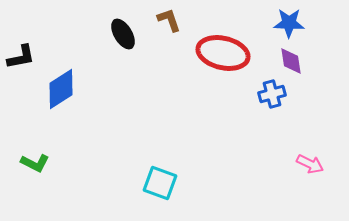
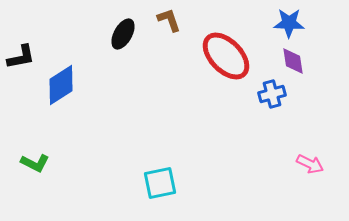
black ellipse: rotated 60 degrees clockwise
red ellipse: moved 3 px right, 3 px down; rotated 33 degrees clockwise
purple diamond: moved 2 px right
blue diamond: moved 4 px up
cyan square: rotated 32 degrees counterclockwise
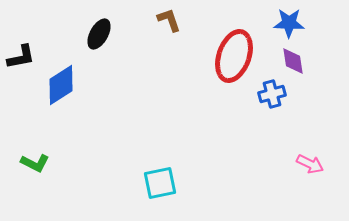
black ellipse: moved 24 px left
red ellipse: moved 8 px right; rotated 63 degrees clockwise
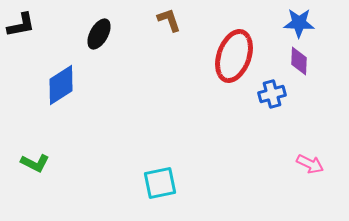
blue star: moved 10 px right
black L-shape: moved 32 px up
purple diamond: moved 6 px right; rotated 12 degrees clockwise
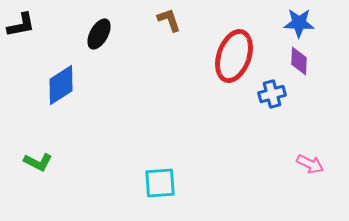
green L-shape: moved 3 px right, 1 px up
cyan square: rotated 8 degrees clockwise
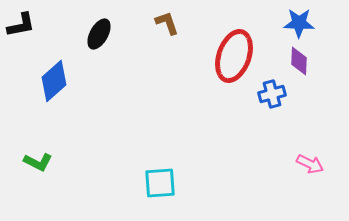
brown L-shape: moved 2 px left, 3 px down
blue diamond: moved 7 px left, 4 px up; rotated 9 degrees counterclockwise
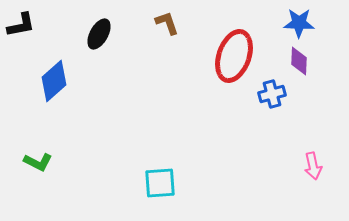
pink arrow: moved 3 px right, 2 px down; rotated 52 degrees clockwise
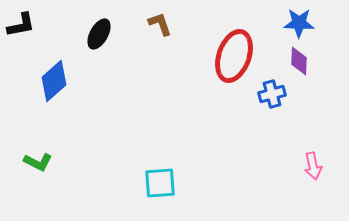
brown L-shape: moved 7 px left, 1 px down
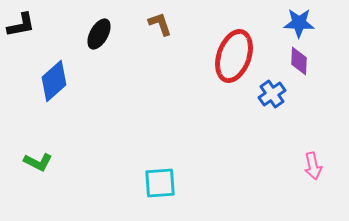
blue cross: rotated 20 degrees counterclockwise
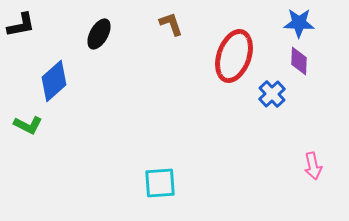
brown L-shape: moved 11 px right
blue cross: rotated 8 degrees counterclockwise
green L-shape: moved 10 px left, 37 px up
